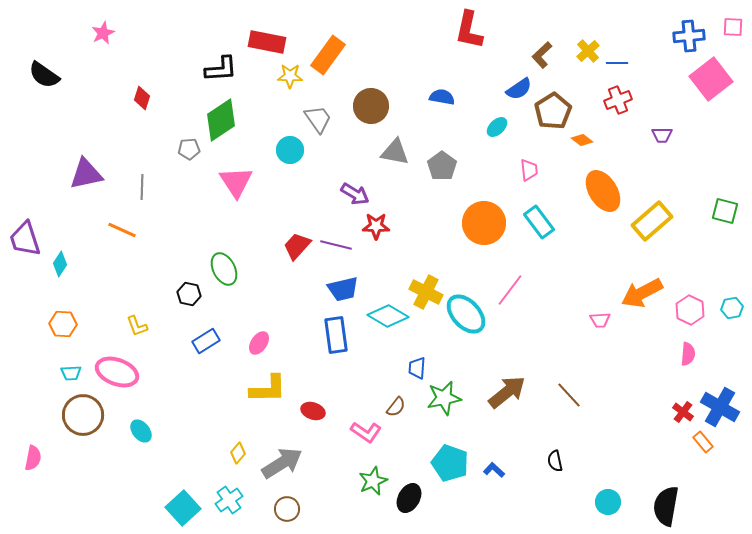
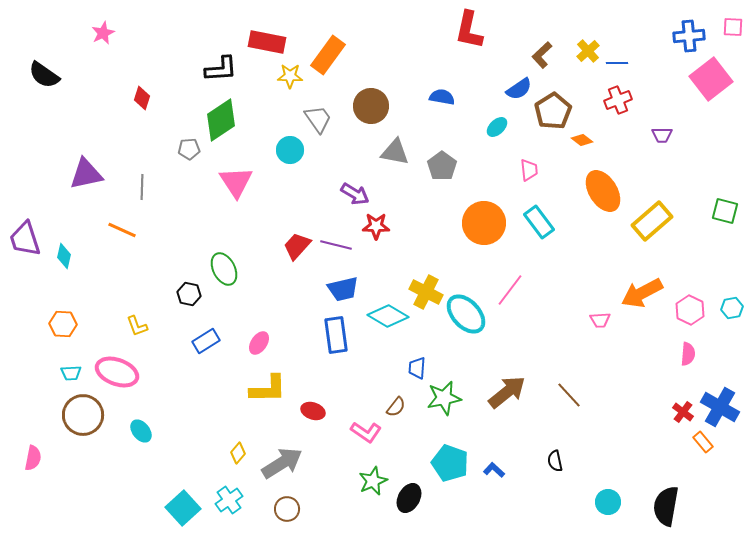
cyan diamond at (60, 264): moved 4 px right, 8 px up; rotated 20 degrees counterclockwise
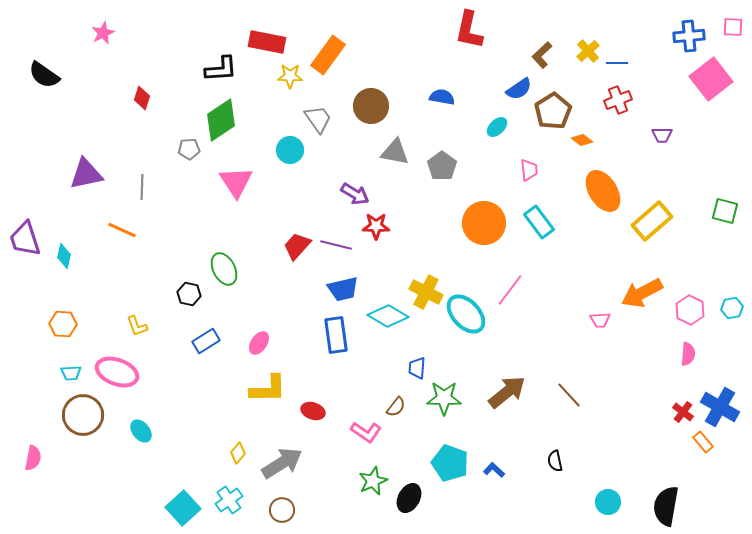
green star at (444, 398): rotated 12 degrees clockwise
brown circle at (287, 509): moved 5 px left, 1 px down
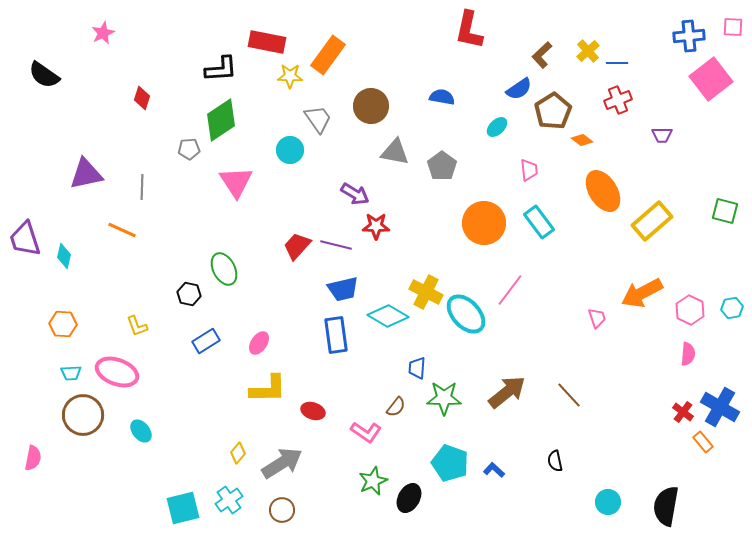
pink trapezoid at (600, 320): moved 3 px left, 2 px up; rotated 105 degrees counterclockwise
cyan square at (183, 508): rotated 28 degrees clockwise
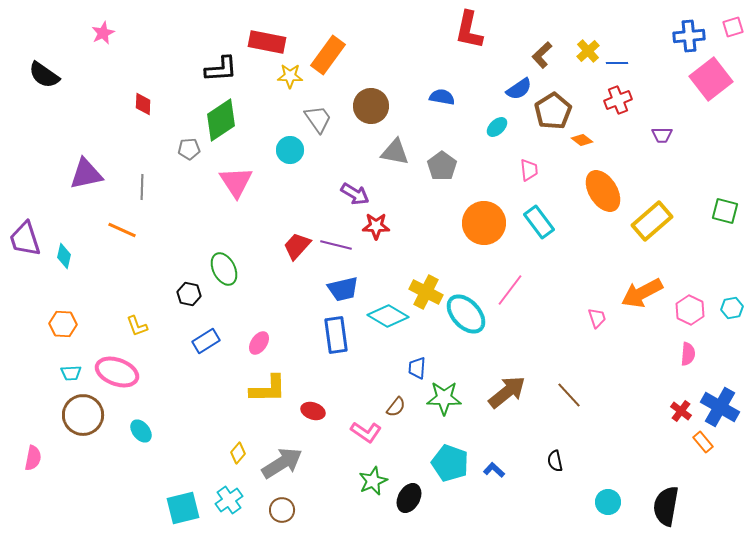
pink square at (733, 27): rotated 20 degrees counterclockwise
red diamond at (142, 98): moved 1 px right, 6 px down; rotated 15 degrees counterclockwise
red cross at (683, 412): moved 2 px left, 1 px up
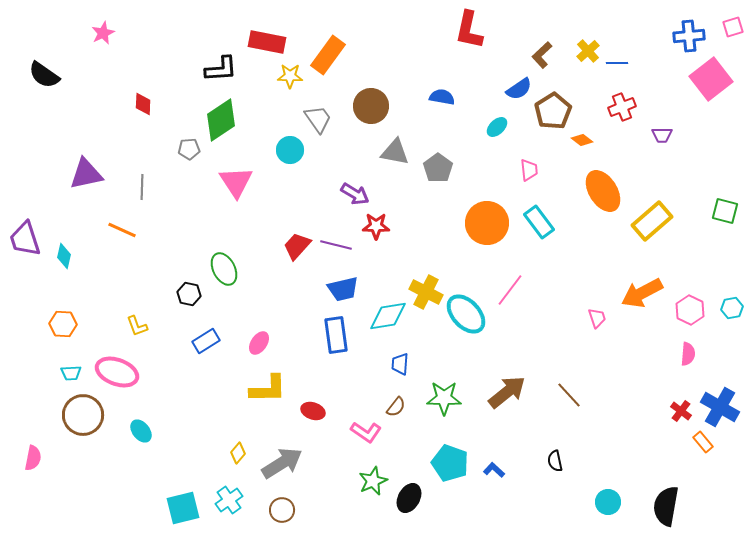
red cross at (618, 100): moved 4 px right, 7 px down
gray pentagon at (442, 166): moved 4 px left, 2 px down
orange circle at (484, 223): moved 3 px right
cyan diamond at (388, 316): rotated 39 degrees counterclockwise
blue trapezoid at (417, 368): moved 17 px left, 4 px up
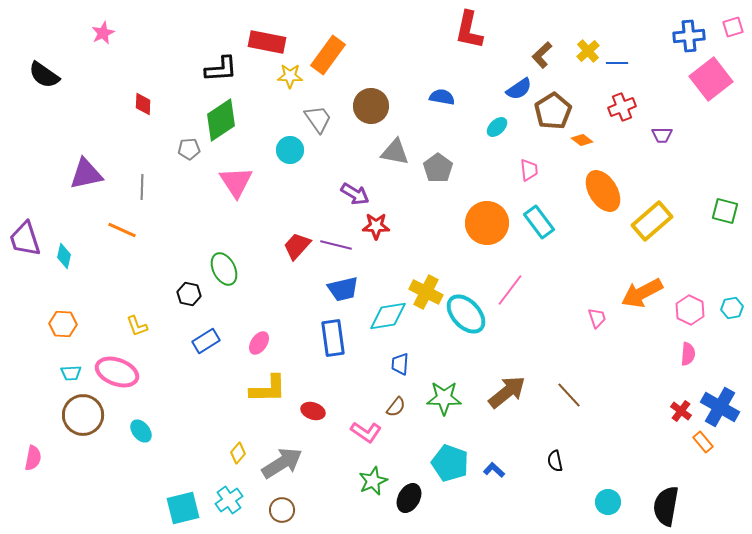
blue rectangle at (336, 335): moved 3 px left, 3 px down
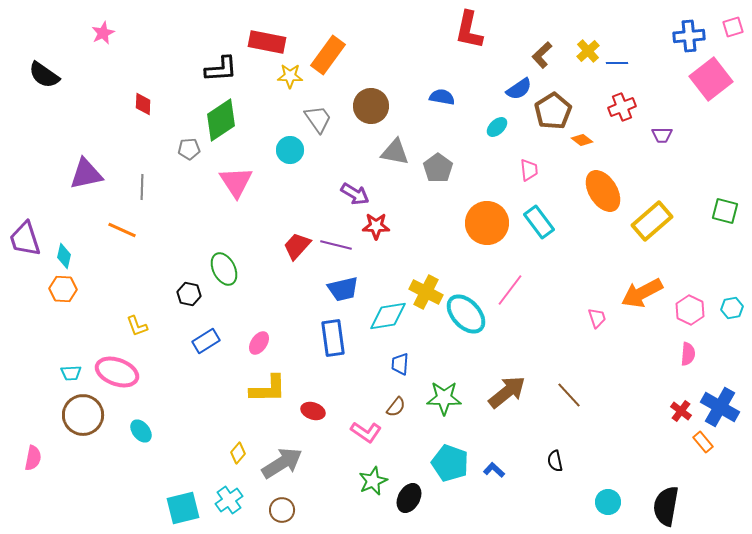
orange hexagon at (63, 324): moved 35 px up
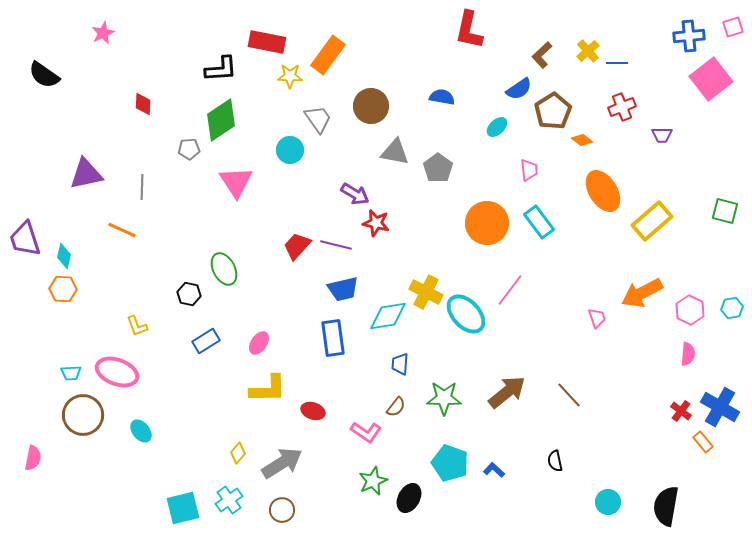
red star at (376, 226): moved 3 px up; rotated 12 degrees clockwise
